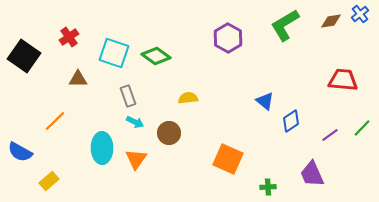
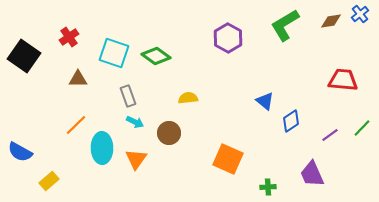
orange line: moved 21 px right, 4 px down
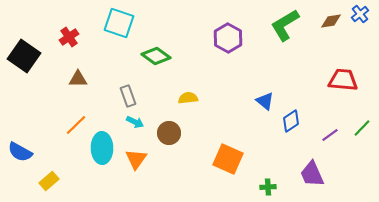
cyan square: moved 5 px right, 30 px up
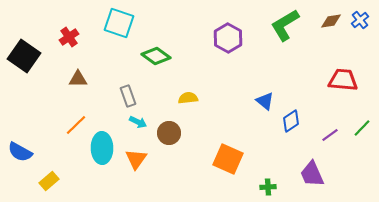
blue cross: moved 6 px down
cyan arrow: moved 3 px right
